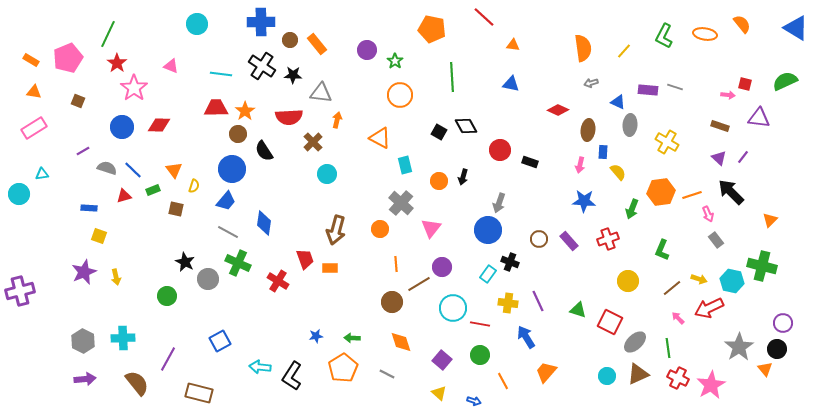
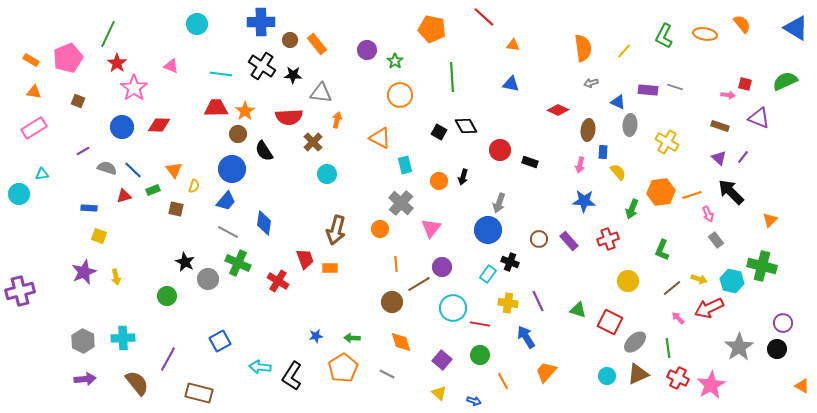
purple triangle at (759, 118): rotated 15 degrees clockwise
orange triangle at (765, 369): moved 37 px right, 17 px down; rotated 21 degrees counterclockwise
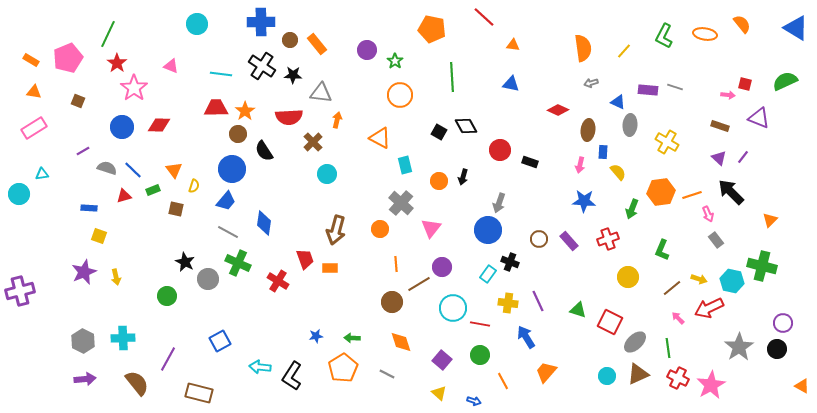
yellow circle at (628, 281): moved 4 px up
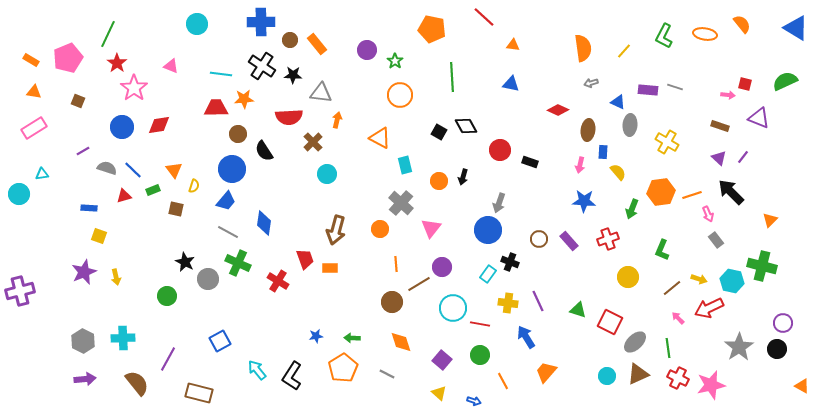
orange star at (245, 111): moved 1 px left, 12 px up; rotated 30 degrees clockwise
red diamond at (159, 125): rotated 10 degrees counterclockwise
cyan arrow at (260, 367): moved 3 px left, 3 px down; rotated 45 degrees clockwise
pink star at (711, 385): rotated 16 degrees clockwise
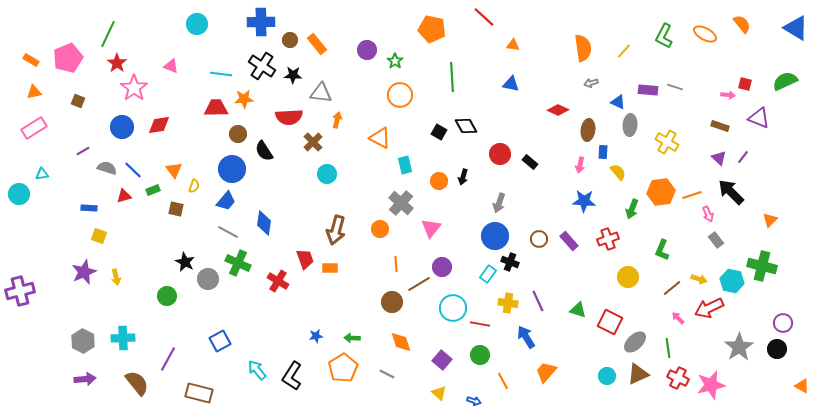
orange ellipse at (705, 34): rotated 20 degrees clockwise
orange triangle at (34, 92): rotated 21 degrees counterclockwise
red circle at (500, 150): moved 4 px down
black rectangle at (530, 162): rotated 21 degrees clockwise
blue circle at (488, 230): moved 7 px right, 6 px down
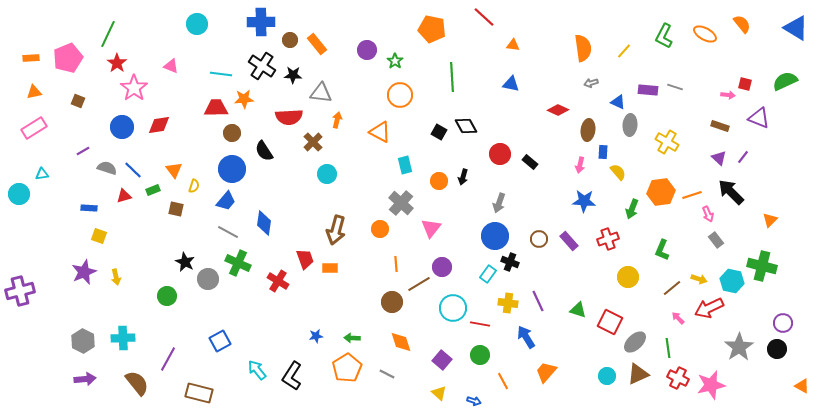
orange rectangle at (31, 60): moved 2 px up; rotated 35 degrees counterclockwise
brown circle at (238, 134): moved 6 px left, 1 px up
orange triangle at (380, 138): moved 6 px up
orange pentagon at (343, 368): moved 4 px right
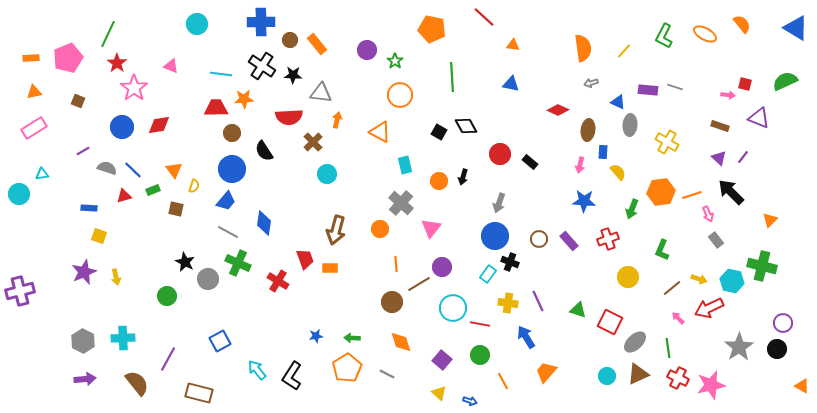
blue arrow at (474, 401): moved 4 px left
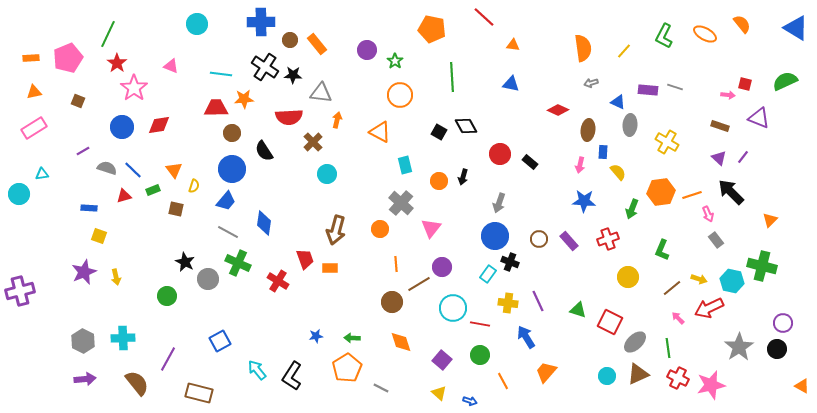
black cross at (262, 66): moved 3 px right, 1 px down
gray line at (387, 374): moved 6 px left, 14 px down
